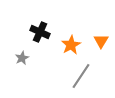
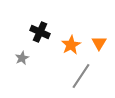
orange triangle: moved 2 px left, 2 px down
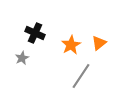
black cross: moved 5 px left, 1 px down
orange triangle: rotated 21 degrees clockwise
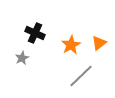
gray line: rotated 12 degrees clockwise
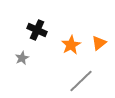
black cross: moved 2 px right, 3 px up
gray line: moved 5 px down
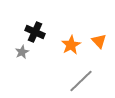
black cross: moved 2 px left, 2 px down
orange triangle: moved 2 px up; rotated 35 degrees counterclockwise
gray star: moved 6 px up
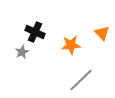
orange triangle: moved 3 px right, 8 px up
orange star: rotated 24 degrees clockwise
gray line: moved 1 px up
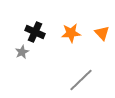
orange star: moved 12 px up
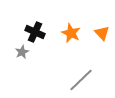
orange star: rotated 30 degrees clockwise
